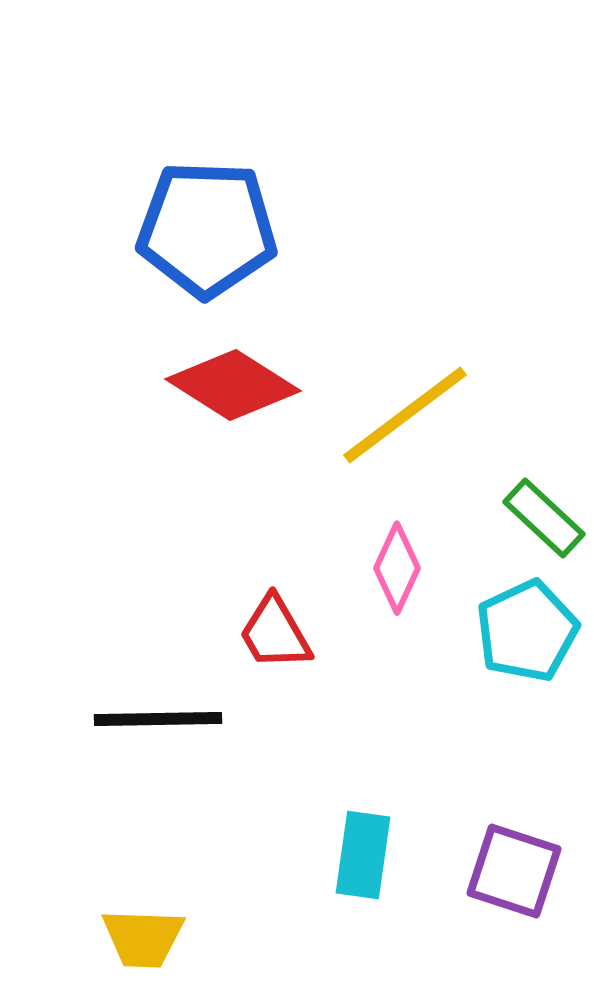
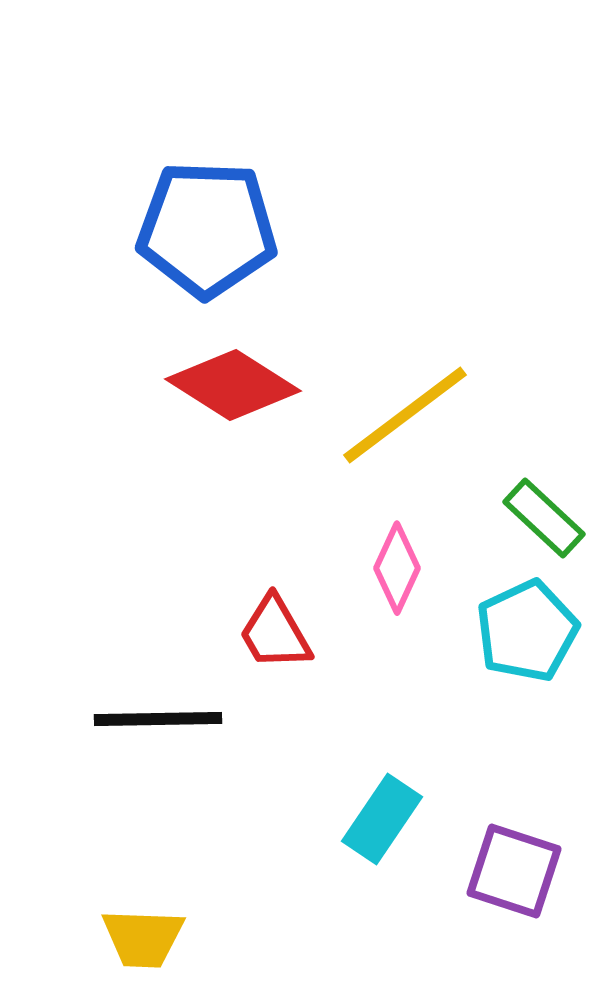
cyan rectangle: moved 19 px right, 36 px up; rotated 26 degrees clockwise
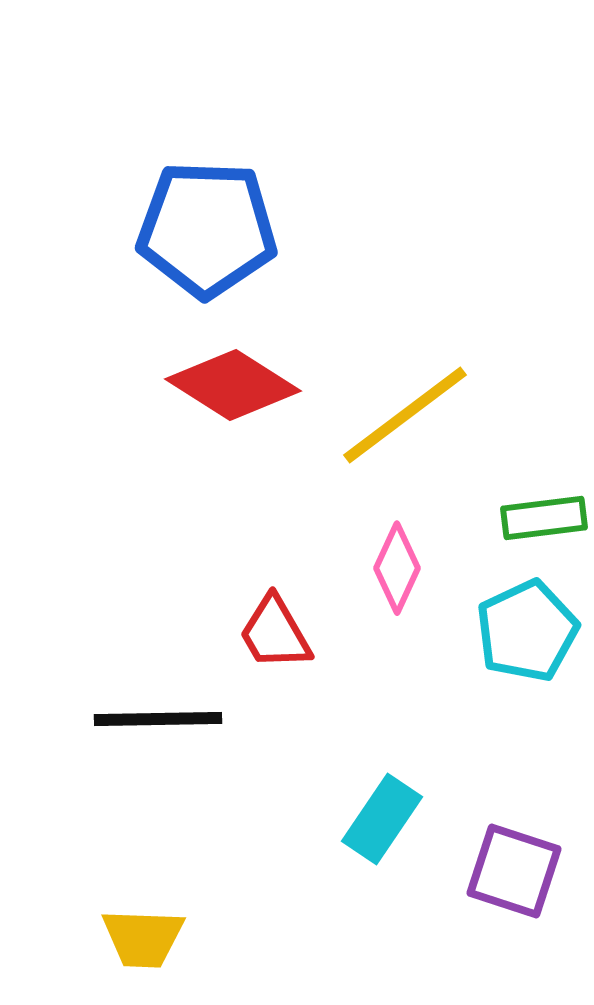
green rectangle: rotated 50 degrees counterclockwise
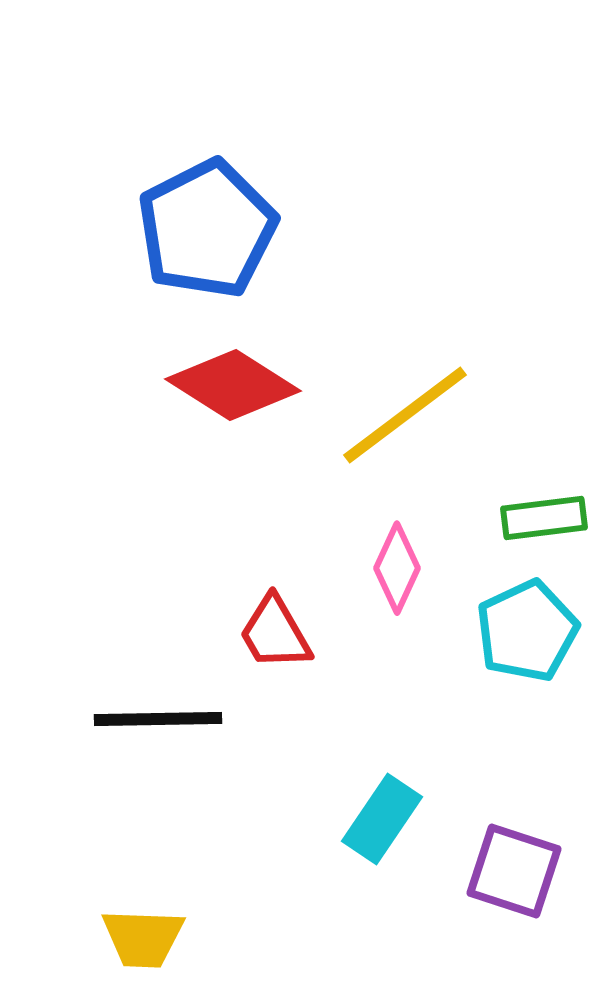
blue pentagon: rotated 29 degrees counterclockwise
